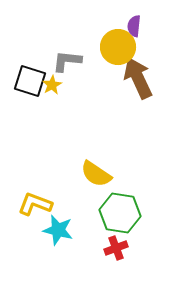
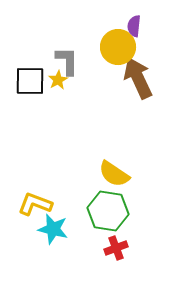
gray L-shape: rotated 84 degrees clockwise
black square: rotated 16 degrees counterclockwise
yellow star: moved 6 px right, 5 px up
yellow semicircle: moved 18 px right
green hexagon: moved 12 px left, 2 px up
cyan star: moved 5 px left, 1 px up
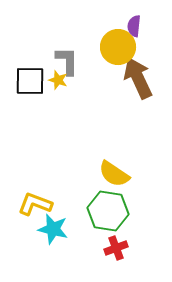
yellow star: rotated 24 degrees counterclockwise
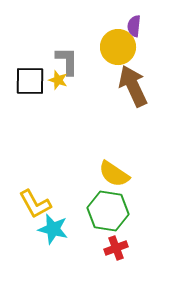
brown arrow: moved 5 px left, 8 px down
yellow L-shape: rotated 140 degrees counterclockwise
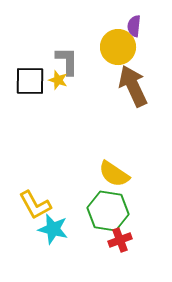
yellow L-shape: moved 1 px down
red cross: moved 4 px right, 8 px up
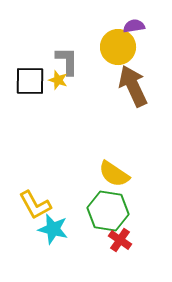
purple semicircle: rotated 75 degrees clockwise
red cross: rotated 35 degrees counterclockwise
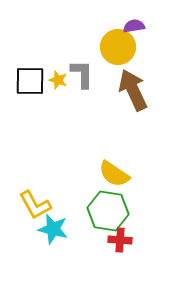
gray L-shape: moved 15 px right, 13 px down
brown arrow: moved 4 px down
red cross: rotated 30 degrees counterclockwise
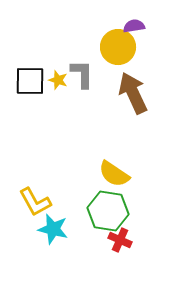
brown arrow: moved 3 px down
yellow L-shape: moved 3 px up
red cross: rotated 20 degrees clockwise
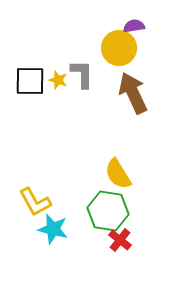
yellow circle: moved 1 px right, 1 px down
yellow semicircle: moved 4 px right; rotated 24 degrees clockwise
red cross: rotated 15 degrees clockwise
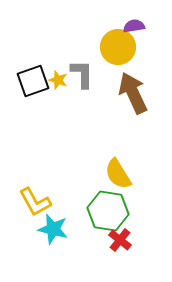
yellow circle: moved 1 px left, 1 px up
black square: moved 3 px right; rotated 20 degrees counterclockwise
